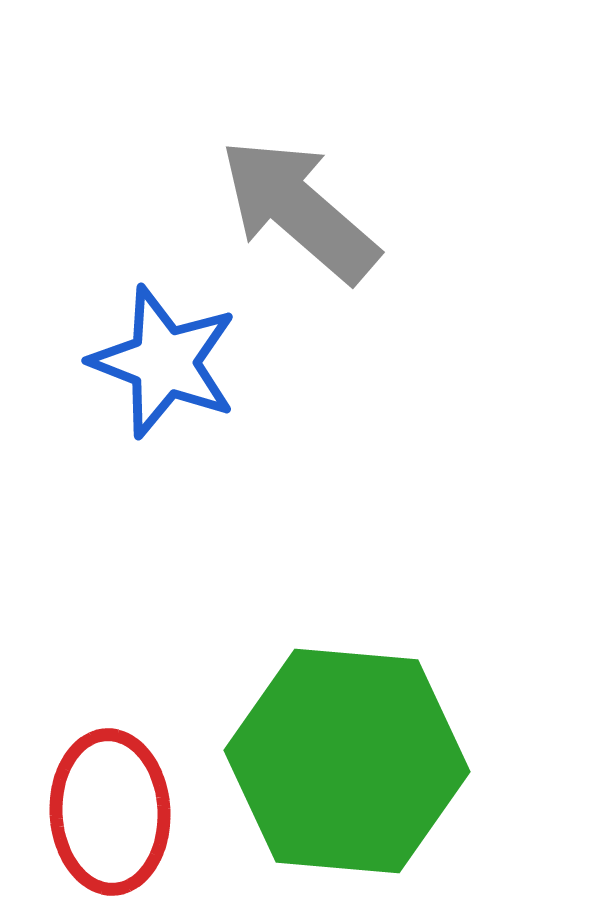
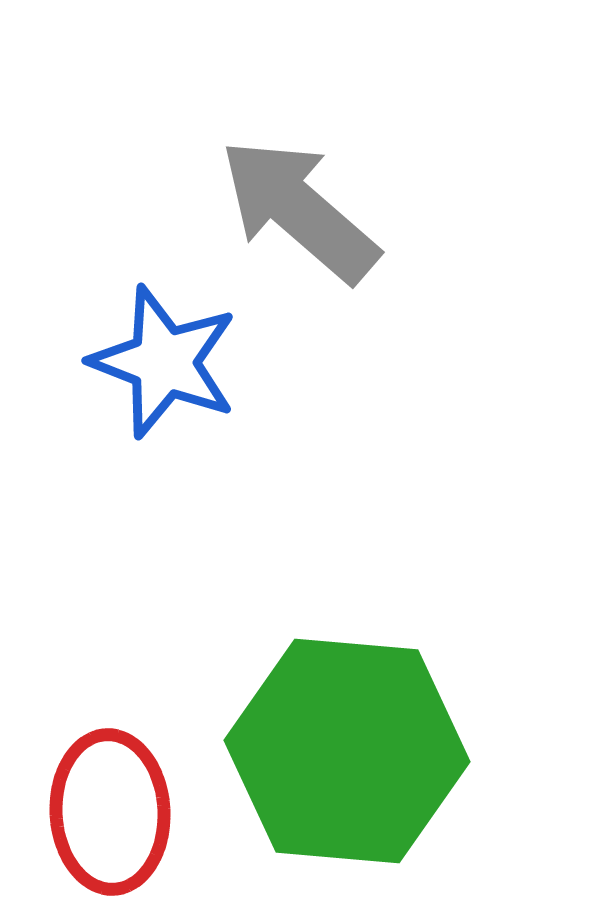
green hexagon: moved 10 px up
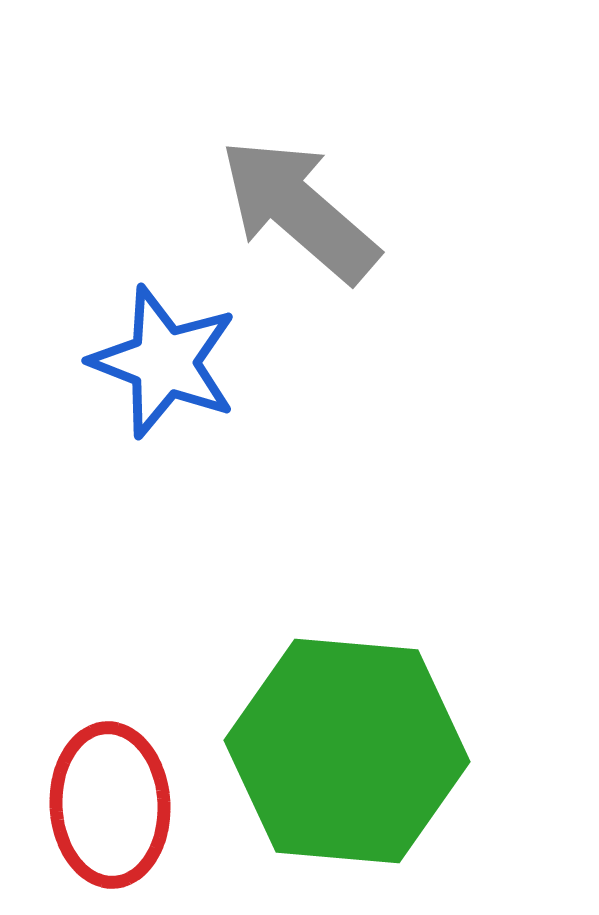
red ellipse: moved 7 px up
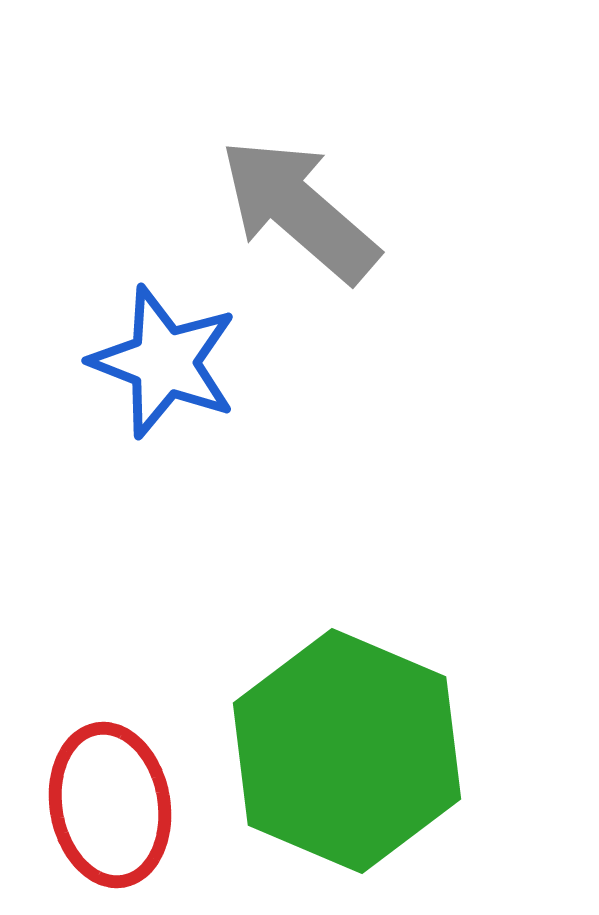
green hexagon: rotated 18 degrees clockwise
red ellipse: rotated 7 degrees counterclockwise
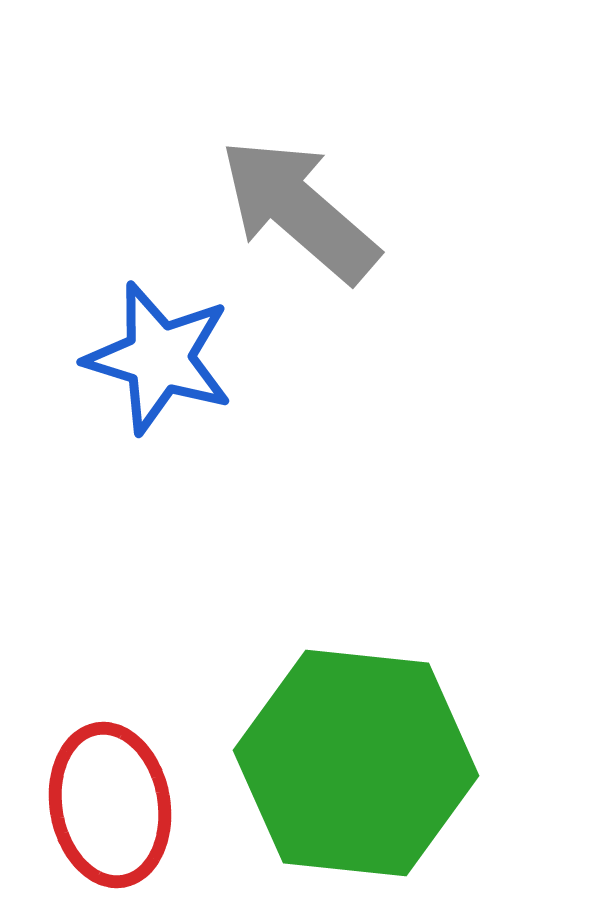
blue star: moved 5 px left, 4 px up; rotated 4 degrees counterclockwise
green hexagon: moved 9 px right, 12 px down; rotated 17 degrees counterclockwise
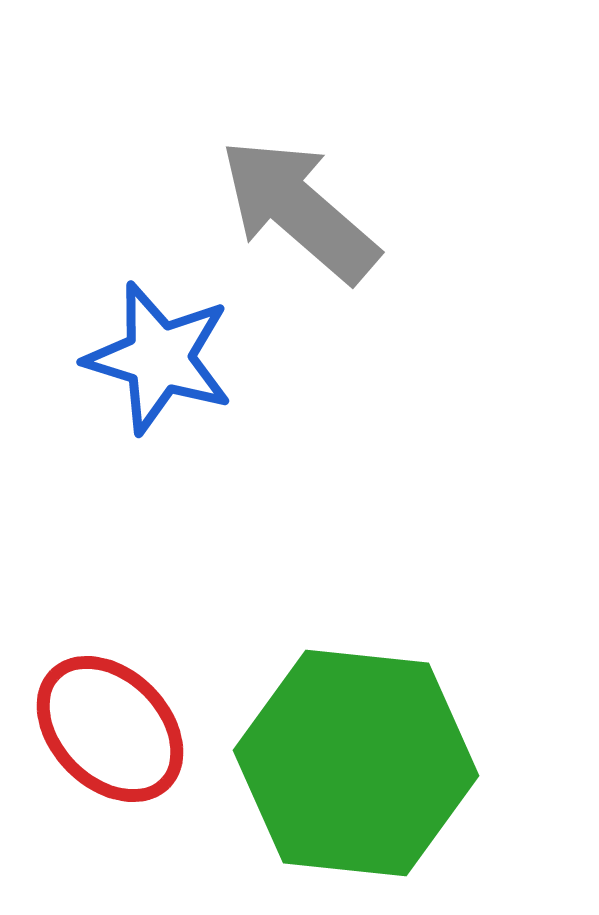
red ellipse: moved 76 px up; rotated 35 degrees counterclockwise
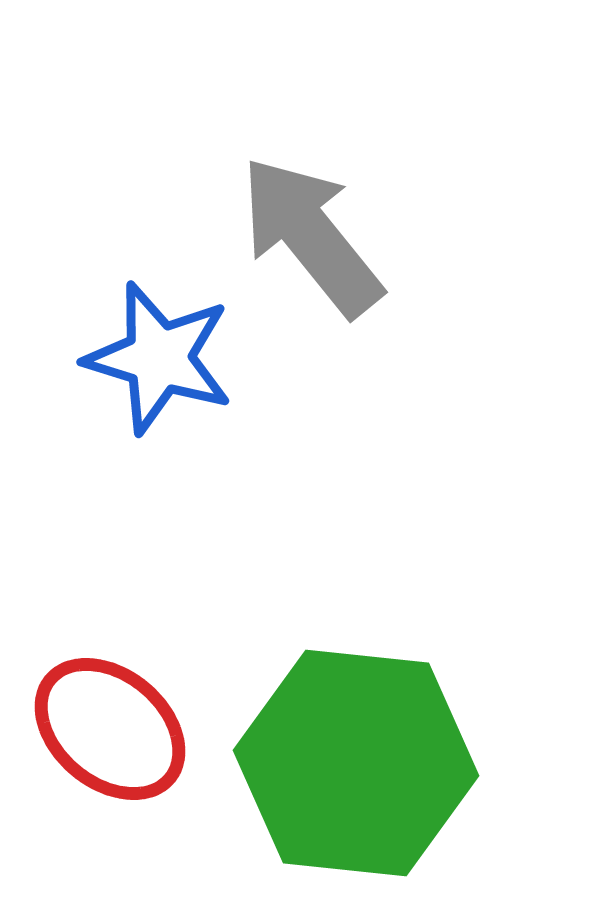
gray arrow: moved 12 px right, 26 px down; rotated 10 degrees clockwise
red ellipse: rotated 5 degrees counterclockwise
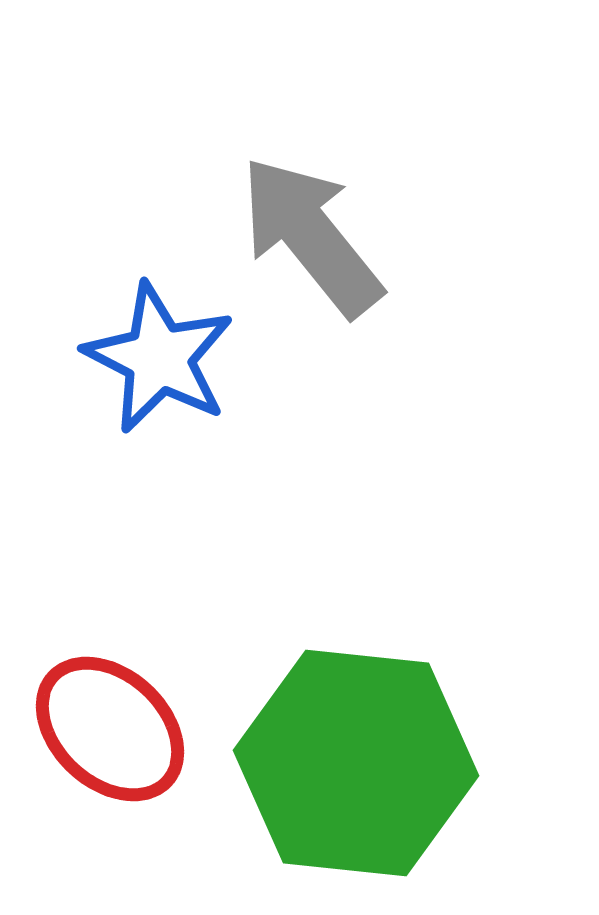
blue star: rotated 10 degrees clockwise
red ellipse: rotated 3 degrees clockwise
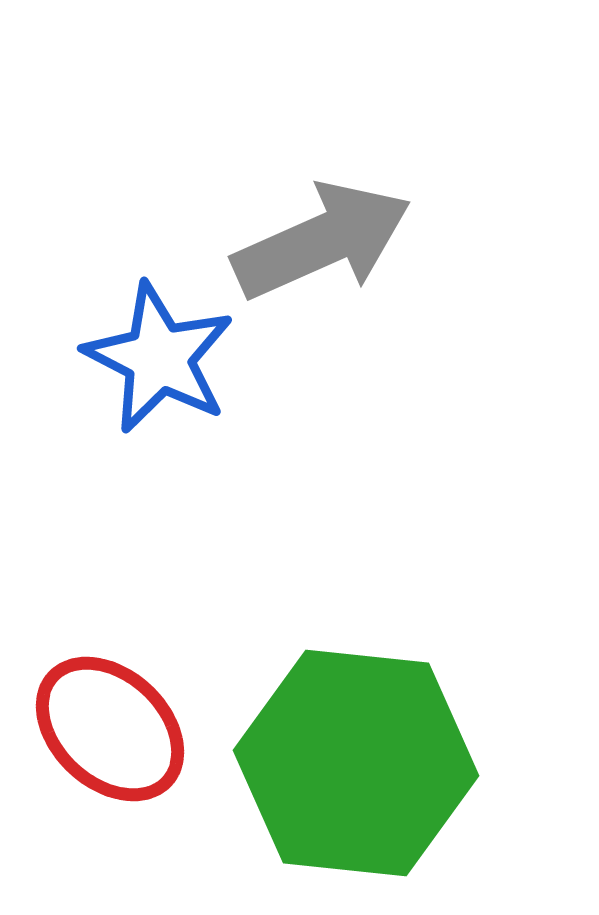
gray arrow: moved 11 px right, 5 px down; rotated 105 degrees clockwise
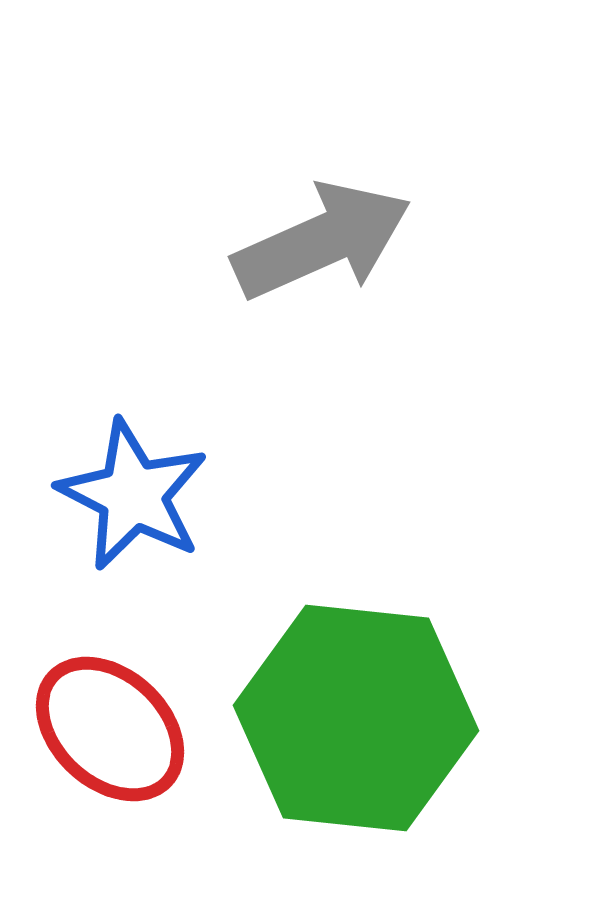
blue star: moved 26 px left, 137 px down
green hexagon: moved 45 px up
